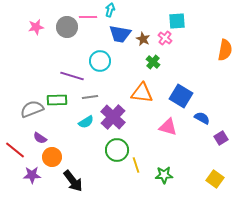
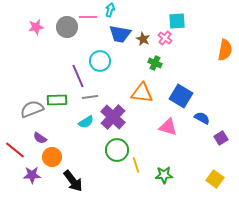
green cross: moved 2 px right, 1 px down; rotated 16 degrees counterclockwise
purple line: moved 6 px right; rotated 50 degrees clockwise
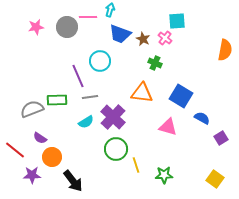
blue trapezoid: rotated 10 degrees clockwise
green circle: moved 1 px left, 1 px up
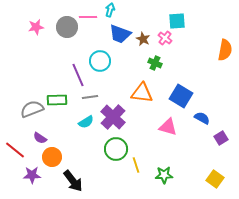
purple line: moved 1 px up
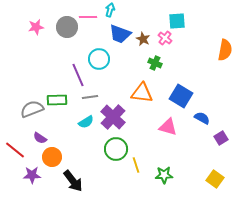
cyan circle: moved 1 px left, 2 px up
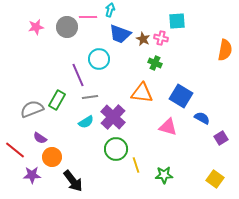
pink cross: moved 4 px left; rotated 24 degrees counterclockwise
green rectangle: rotated 60 degrees counterclockwise
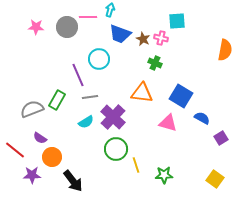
pink star: rotated 14 degrees clockwise
pink triangle: moved 4 px up
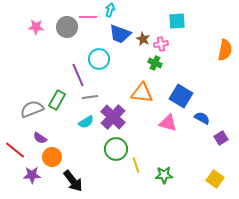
pink cross: moved 6 px down; rotated 24 degrees counterclockwise
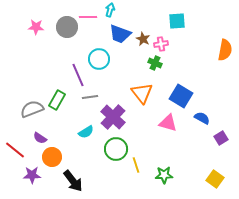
orange triangle: rotated 45 degrees clockwise
cyan semicircle: moved 10 px down
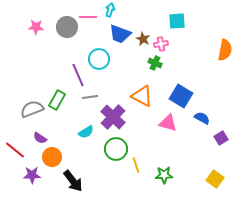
orange triangle: moved 3 px down; rotated 25 degrees counterclockwise
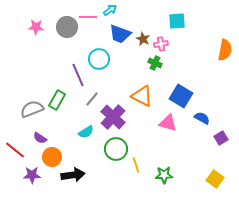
cyan arrow: rotated 40 degrees clockwise
gray line: moved 2 px right, 2 px down; rotated 42 degrees counterclockwise
black arrow: moved 6 px up; rotated 60 degrees counterclockwise
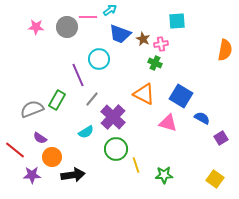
orange triangle: moved 2 px right, 2 px up
